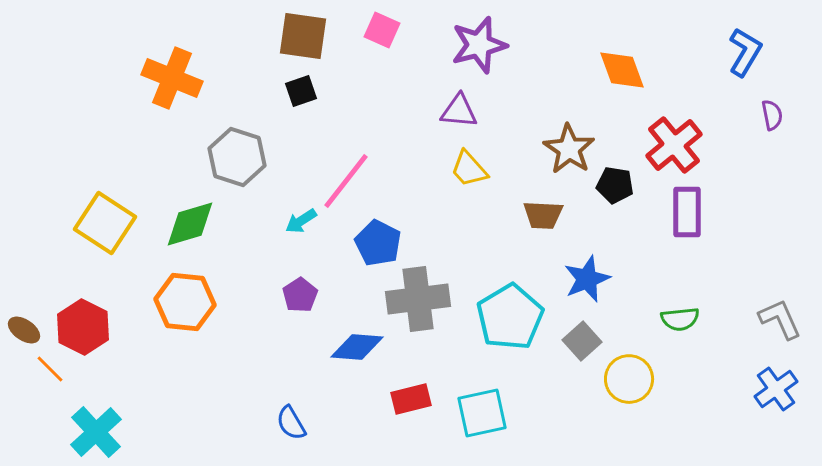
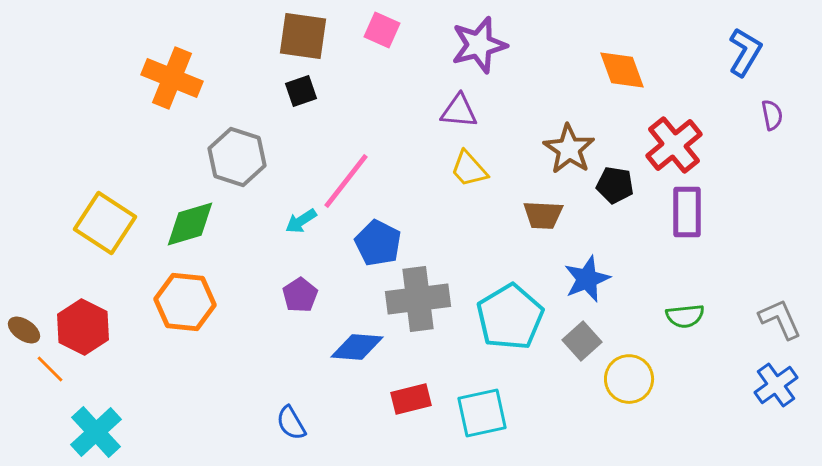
green semicircle: moved 5 px right, 3 px up
blue cross: moved 4 px up
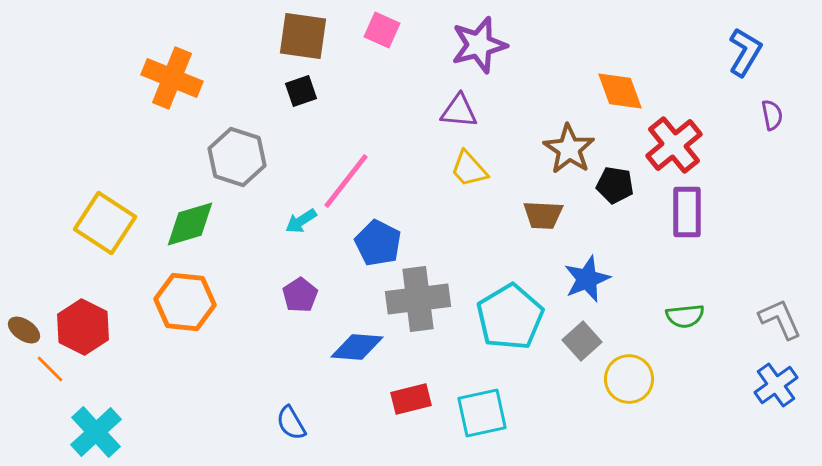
orange diamond: moved 2 px left, 21 px down
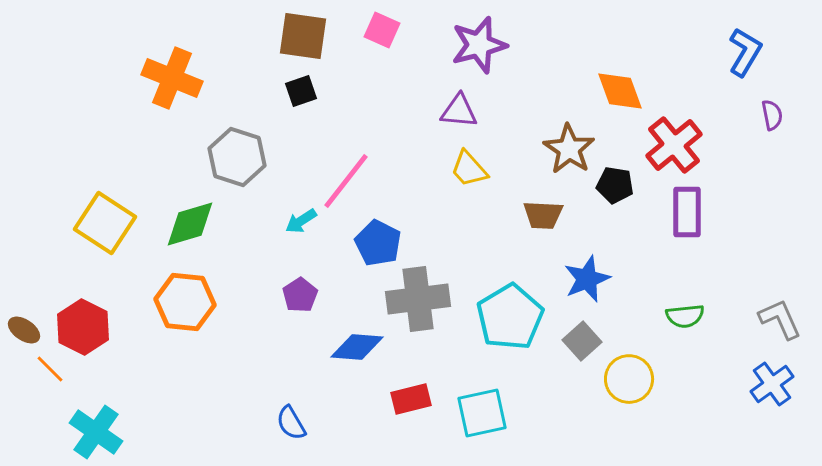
blue cross: moved 4 px left, 1 px up
cyan cross: rotated 12 degrees counterclockwise
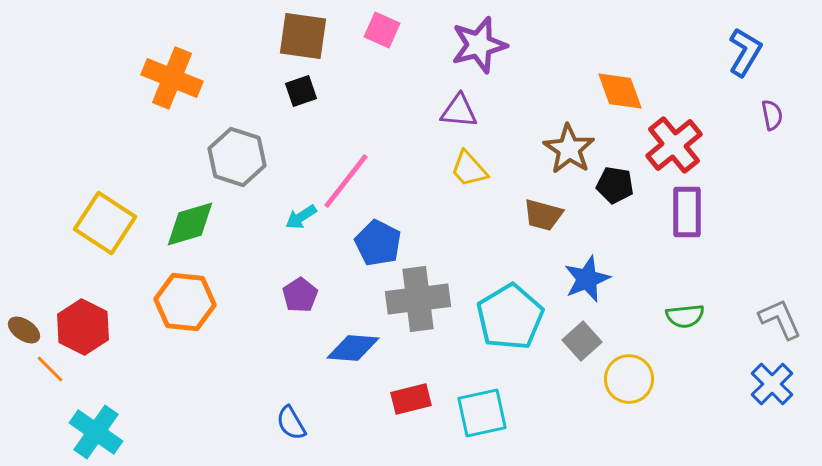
brown trapezoid: rotated 12 degrees clockwise
cyan arrow: moved 4 px up
blue diamond: moved 4 px left, 1 px down
blue cross: rotated 9 degrees counterclockwise
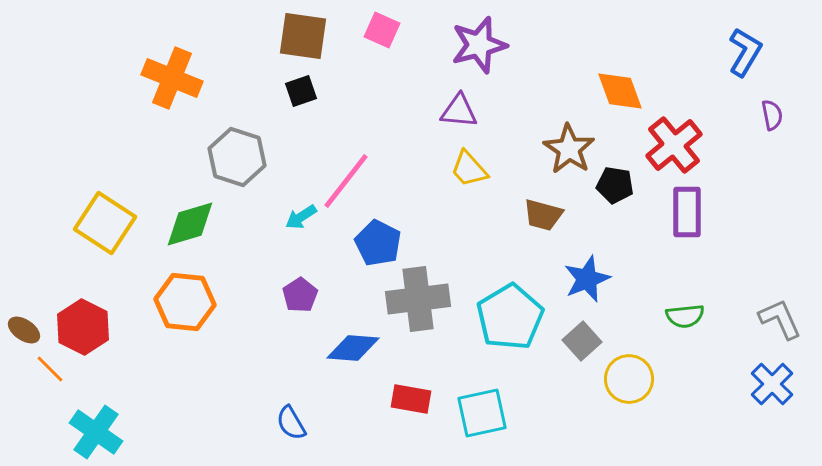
red rectangle: rotated 24 degrees clockwise
